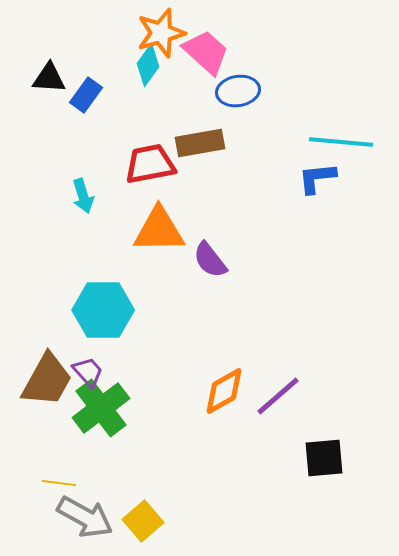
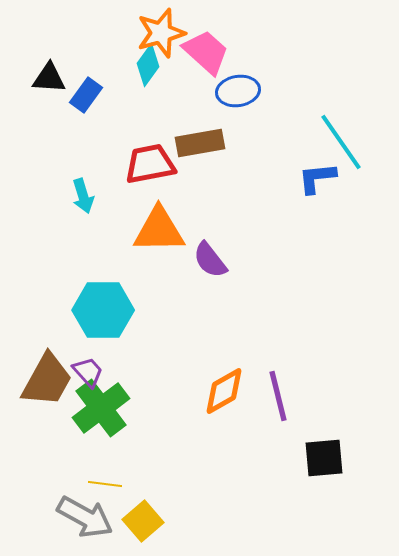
cyan line: rotated 50 degrees clockwise
purple line: rotated 63 degrees counterclockwise
yellow line: moved 46 px right, 1 px down
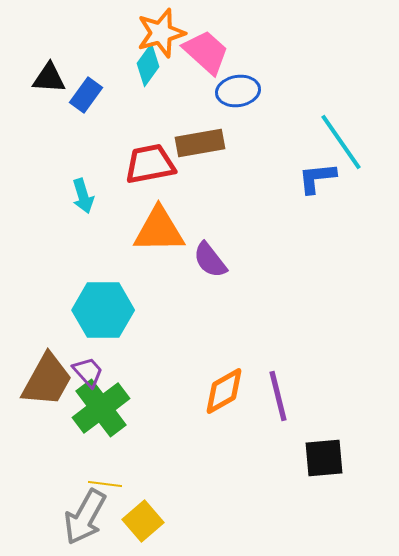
gray arrow: rotated 90 degrees clockwise
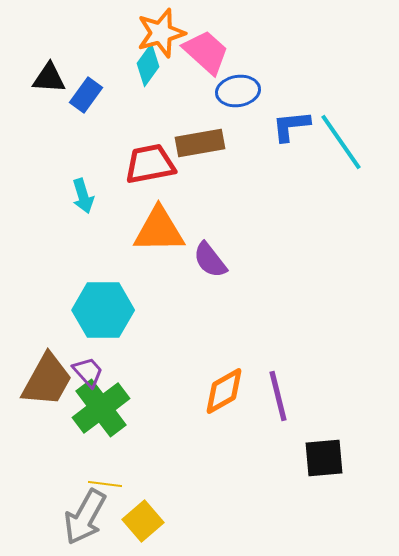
blue L-shape: moved 26 px left, 52 px up
